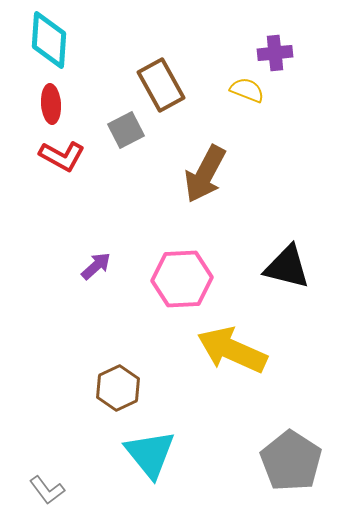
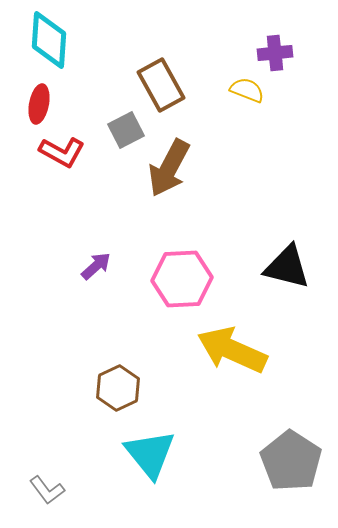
red ellipse: moved 12 px left; rotated 15 degrees clockwise
red L-shape: moved 4 px up
brown arrow: moved 36 px left, 6 px up
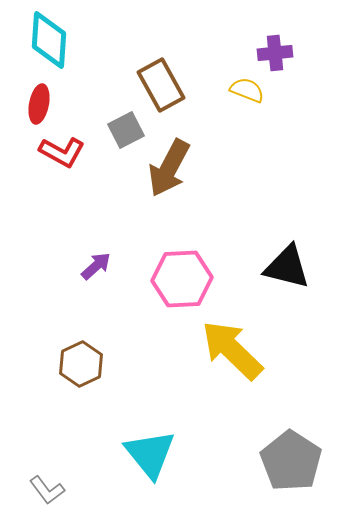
yellow arrow: rotated 20 degrees clockwise
brown hexagon: moved 37 px left, 24 px up
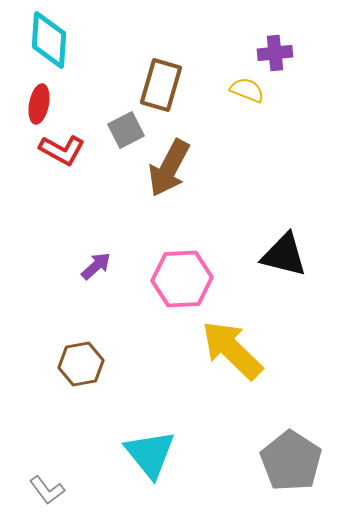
brown rectangle: rotated 45 degrees clockwise
red L-shape: moved 2 px up
black triangle: moved 3 px left, 12 px up
brown hexagon: rotated 15 degrees clockwise
